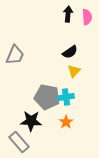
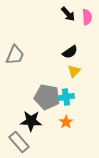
black arrow: rotated 133 degrees clockwise
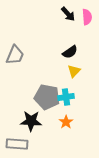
gray rectangle: moved 2 px left, 2 px down; rotated 45 degrees counterclockwise
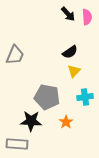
cyan cross: moved 19 px right
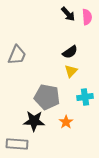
gray trapezoid: moved 2 px right
yellow triangle: moved 3 px left
black star: moved 3 px right
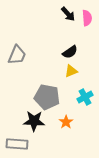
pink semicircle: moved 1 px down
yellow triangle: rotated 24 degrees clockwise
cyan cross: rotated 21 degrees counterclockwise
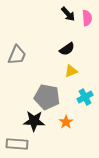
black semicircle: moved 3 px left, 3 px up
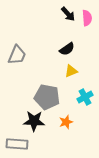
orange star: rotated 16 degrees clockwise
